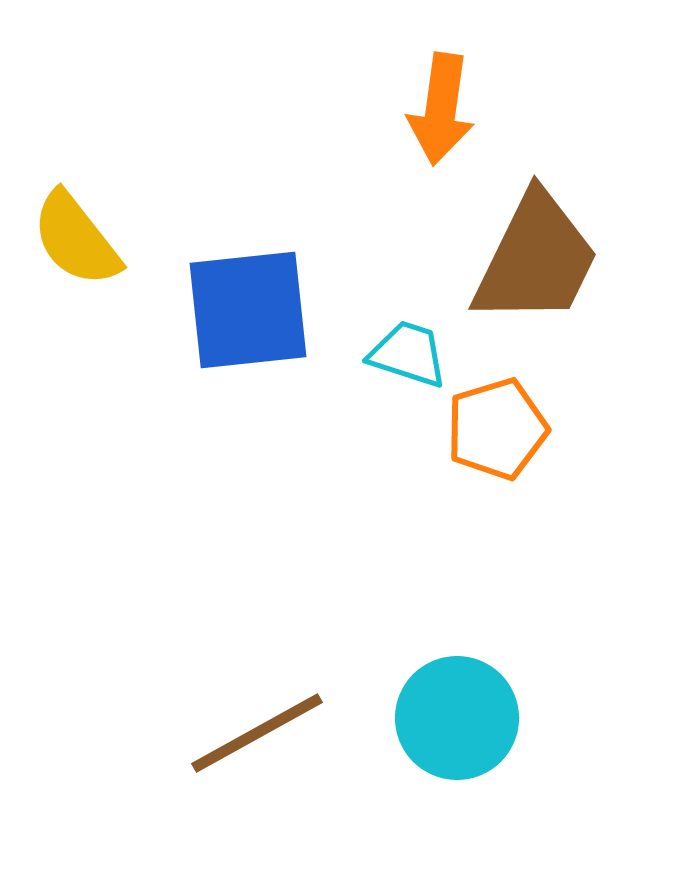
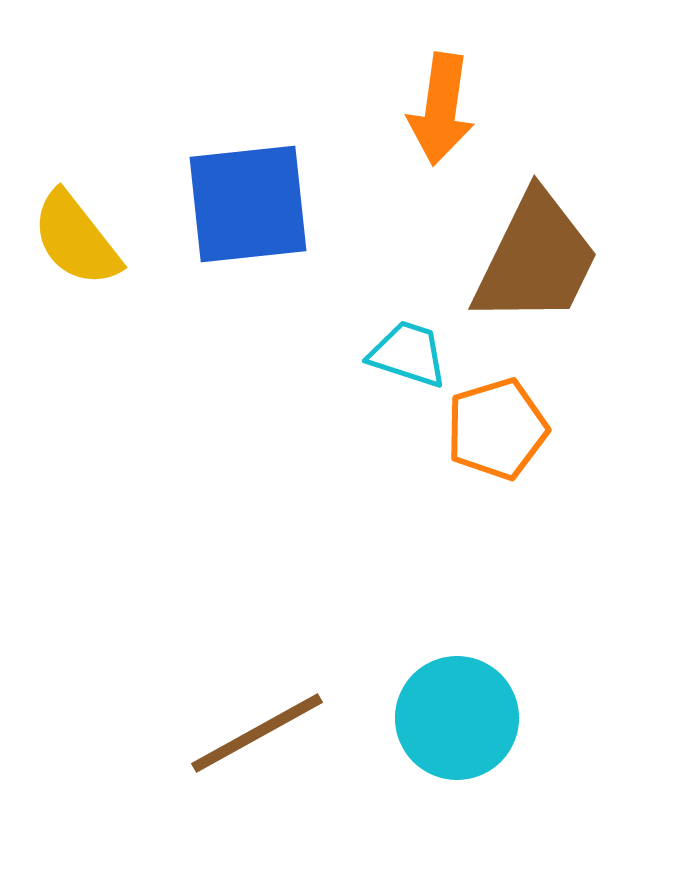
blue square: moved 106 px up
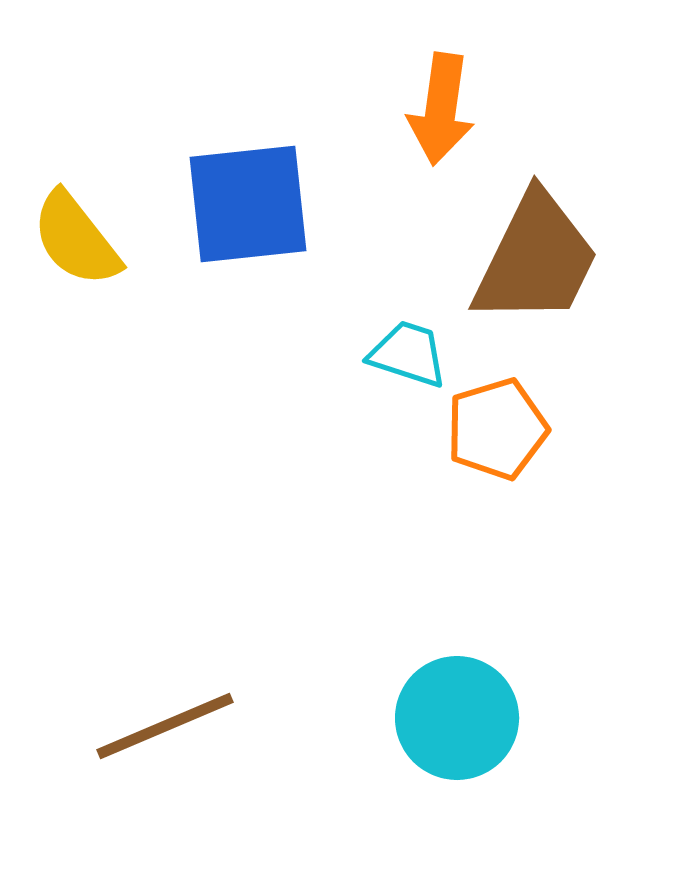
brown line: moved 92 px left, 7 px up; rotated 6 degrees clockwise
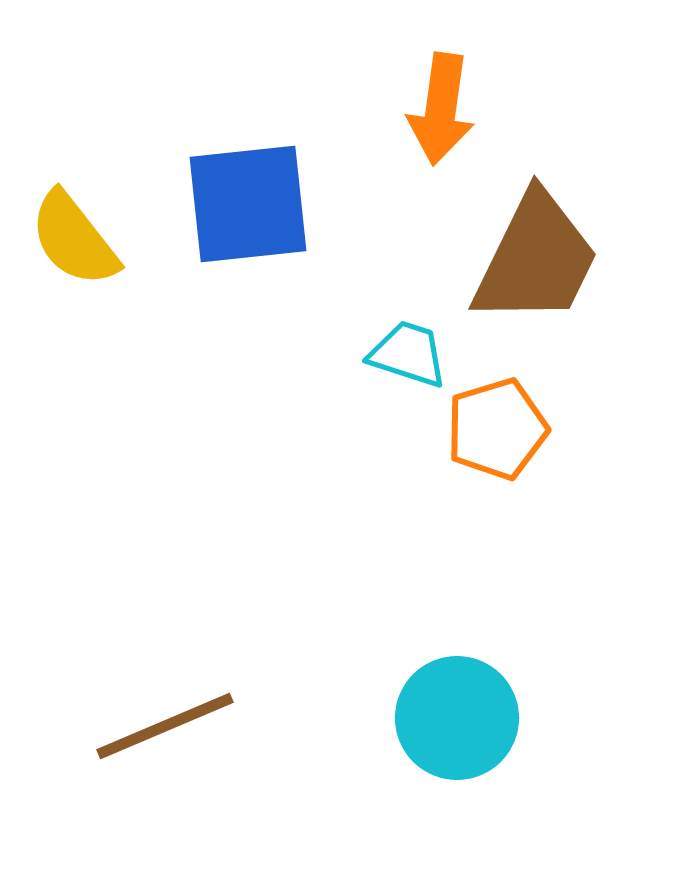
yellow semicircle: moved 2 px left
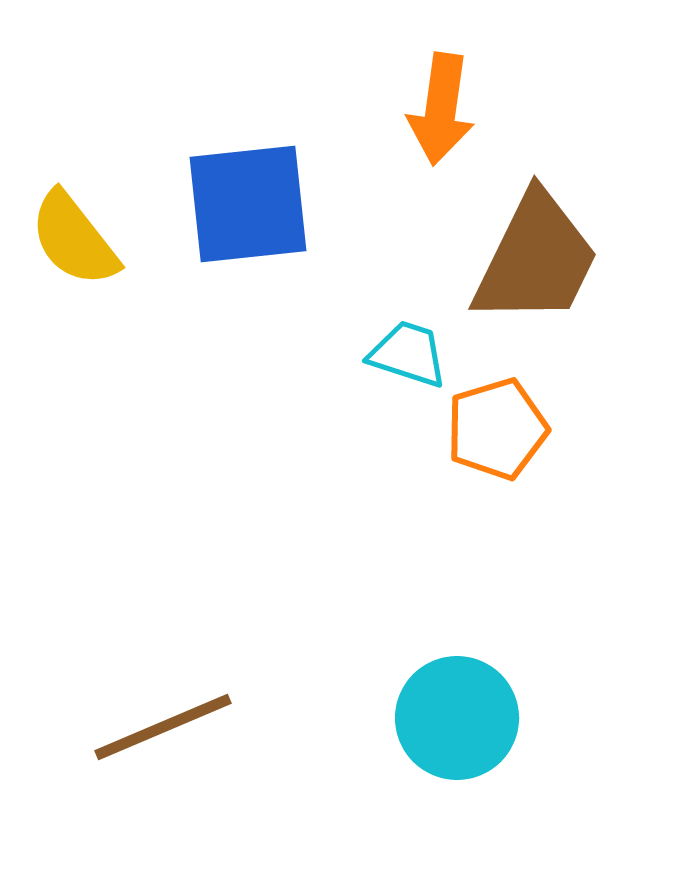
brown line: moved 2 px left, 1 px down
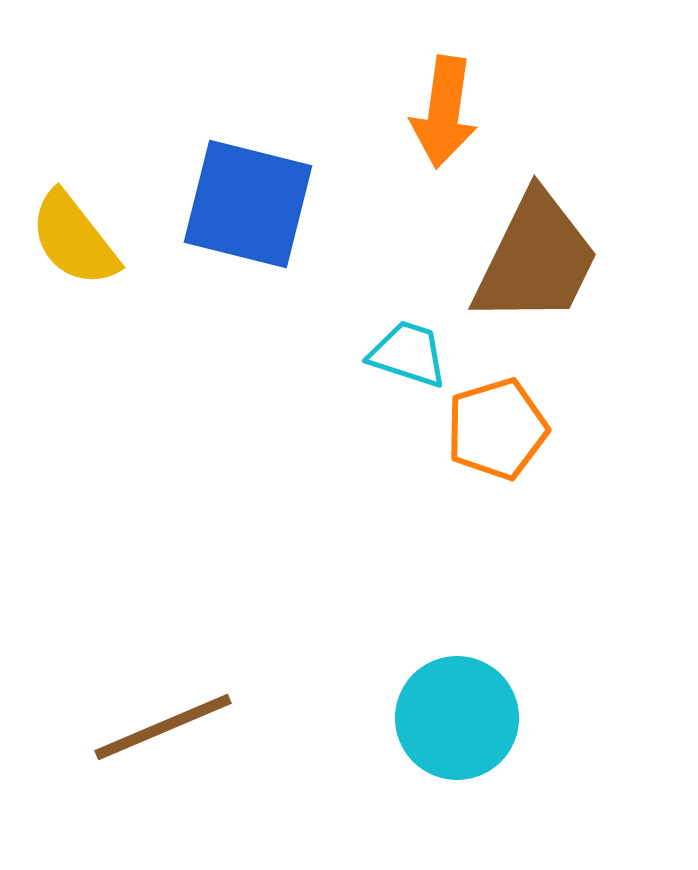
orange arrow: moved 3 px right, 3 px down
blue square: rotated 20 degrees clockwise
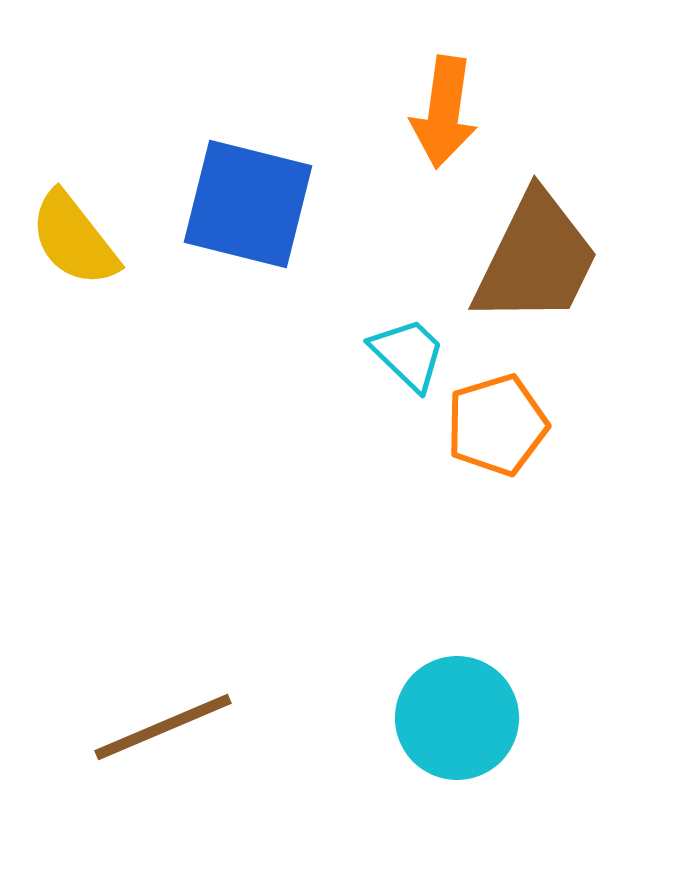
cyan trapezoid: rotated 26 degrees clockwise
orange pentagon: moved 4 px up
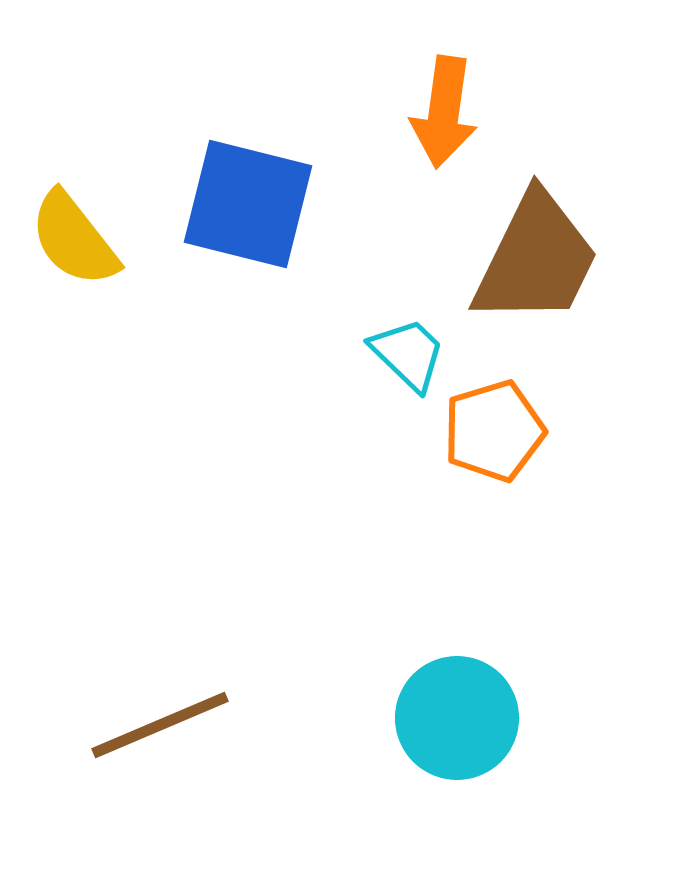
orange pentagon: moved 3 px left, 6 px down
brown line: moved 3 px left, 2 px up
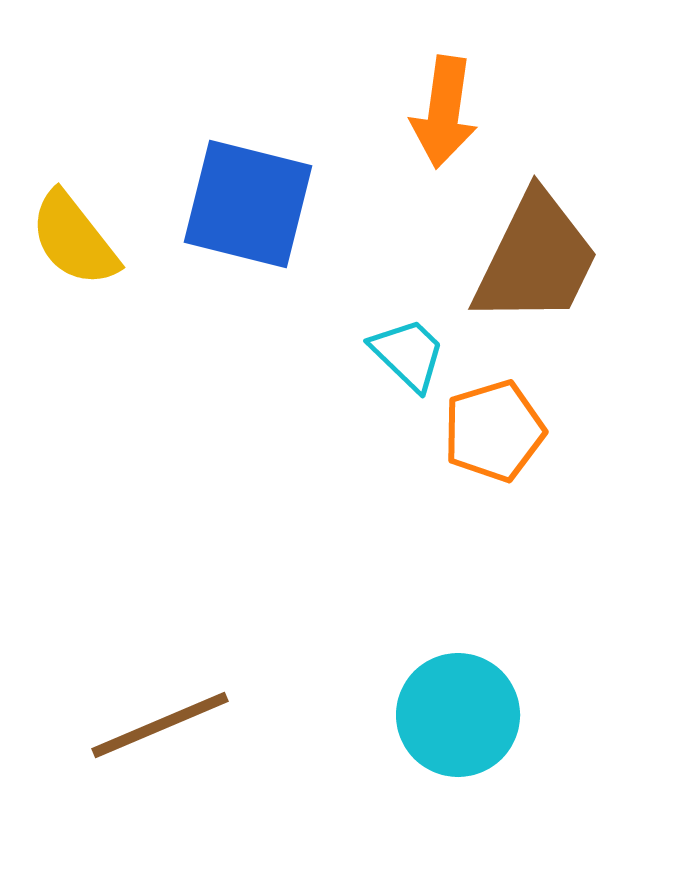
cyan circle: moved 1 px right, 3 px up
